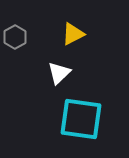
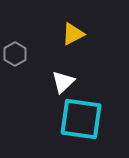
gray hexagon: moved 17 px down
white triangle: moved 4 px right, 9 px down
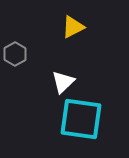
yellow triangle: moved 7 px up
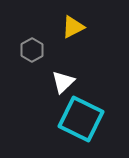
gray hexagon: moved 17 px right, 4 px up
cyan square: rotated 18 degrees clockwise
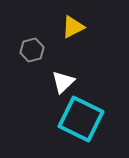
gray hexagon: rotated 15 degrees clockwise
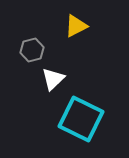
yellow triangle: moved 3 px right, 1 px up
white triangle: moved 10 px left, 3 px up
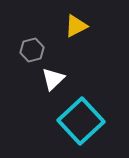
cyan square: moved 2 px down; rotated 21 degrees clockwise
